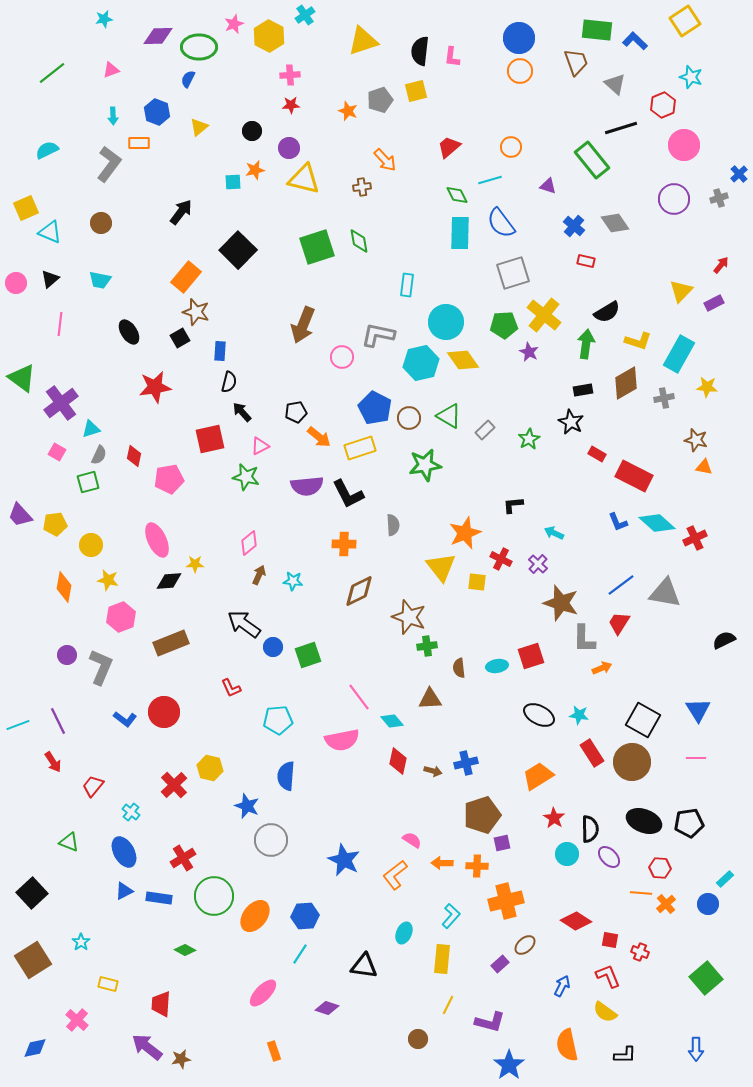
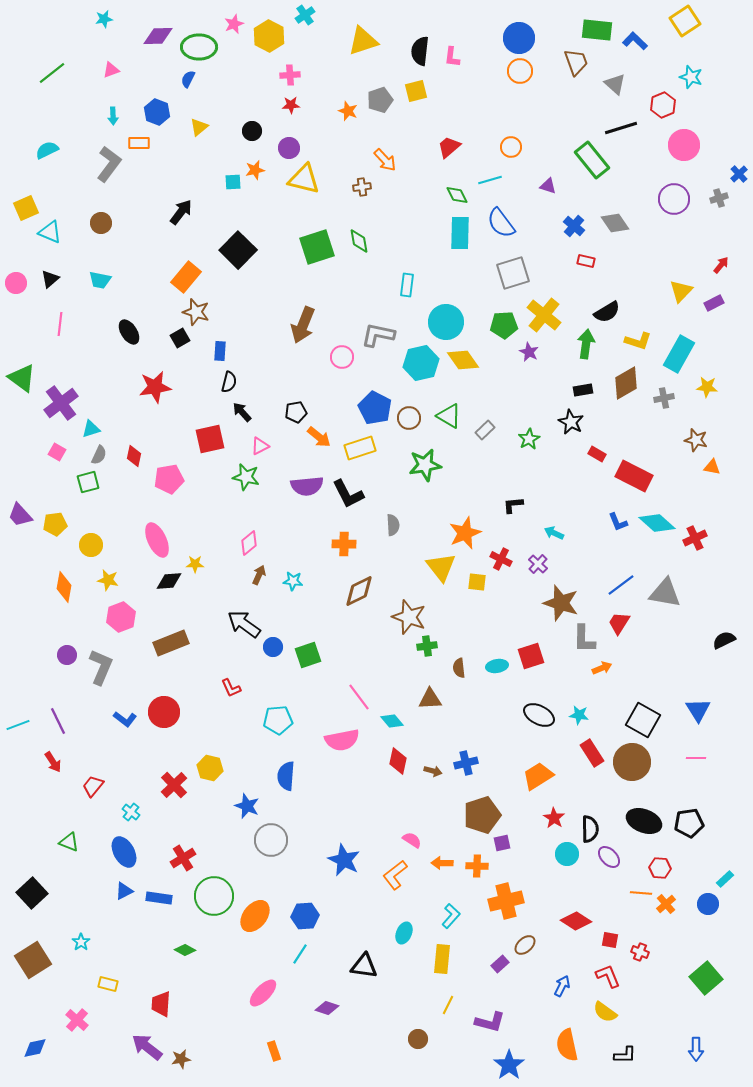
orange triangle at (704, 467): moved 8 px right
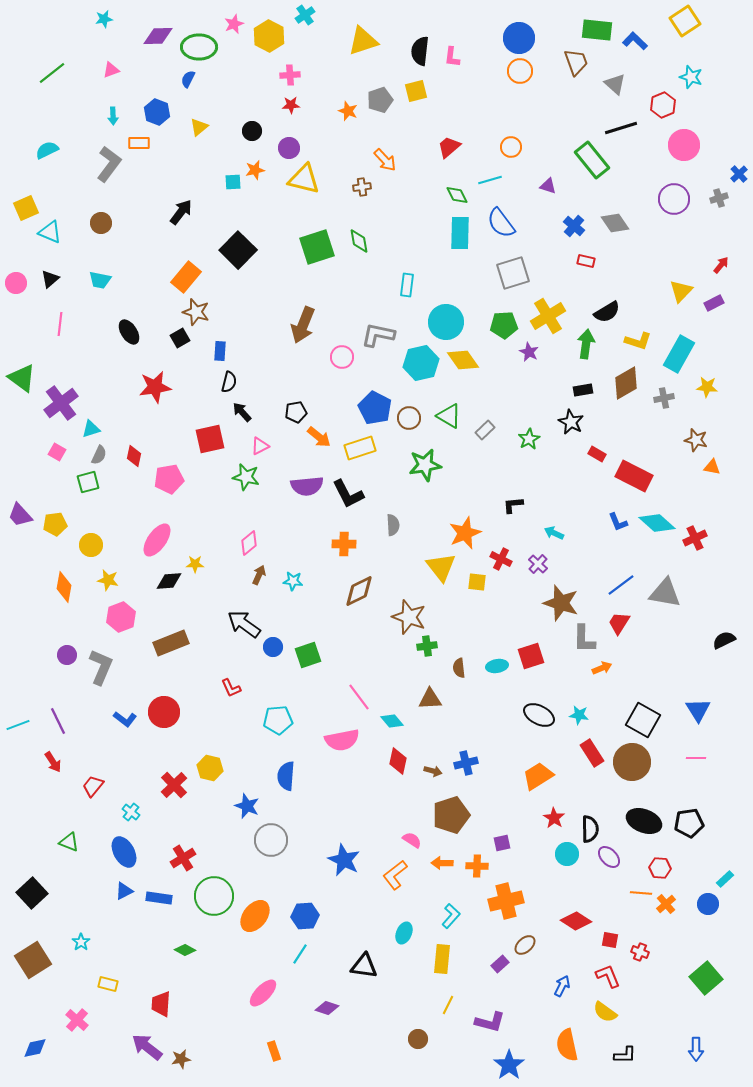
yellow cross at (544, 315): moved 4 px right, 1 px down; rotated 20 degrees clockwise
pink ellipse at (157, 540): rotated 60 degrees clockwise
brown pentagon at (482, 815): moved 31 px left
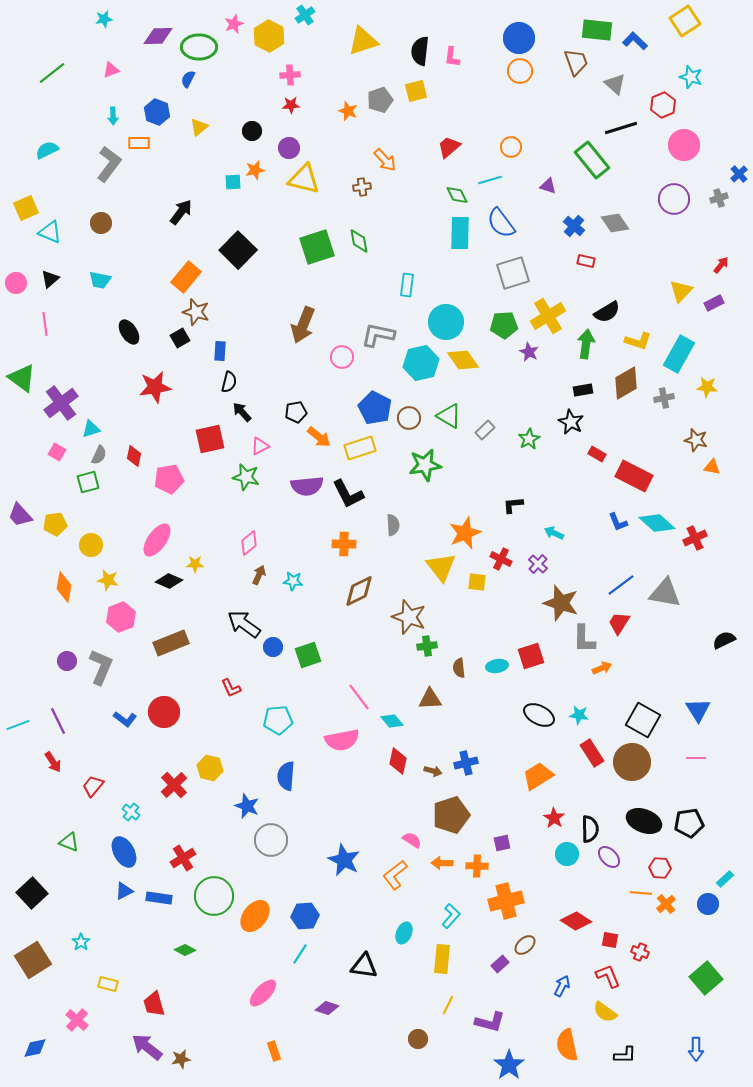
pink line at (60, 324): moved 15 px left; rotated 15 degrees counterclockwise
black diamond at (169, 581): rotated 28 degrees clockwise
purple circle at (67, 655): moved 6 px down
red trapezoid at (161, 1004): moved 7 px left; rotated 20 degrees counterclockwise
